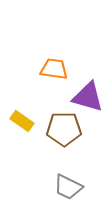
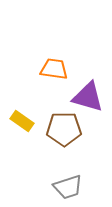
gray trapezoid: rotated 44 degrees counterclockwise
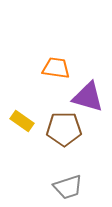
orange trapezoid: moved 2 px right, 1 px up
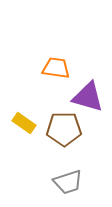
yellow rectangle: moved 2 px right, 2 px down
gray trapezoid: moved 5 px up
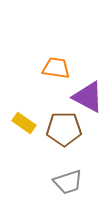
purple triangle: rotated 12 degrees clockwise
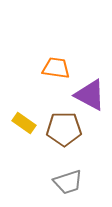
purple triangle: moved 2 px right, 2 px up
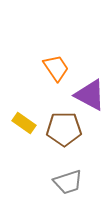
orange trapezoid: rotated 48 degrees clockwise
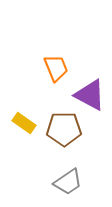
orange trapezoid: rotated 12 degrees clockwise
gray trapezoid: rotated 16 degrees counterclockwise
